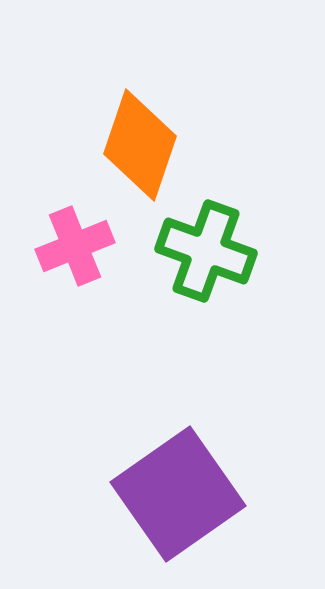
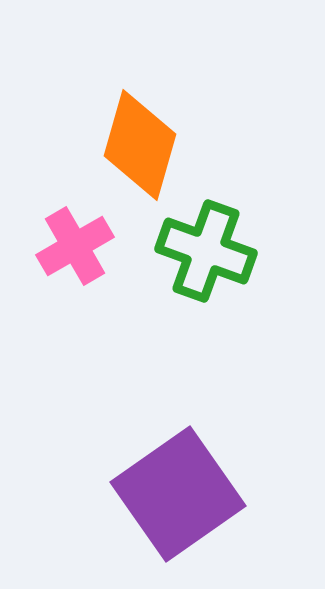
orange diamond: rotated 3 degrees counterclockwise
pink cross: rotated 8 degrees counterclockwise
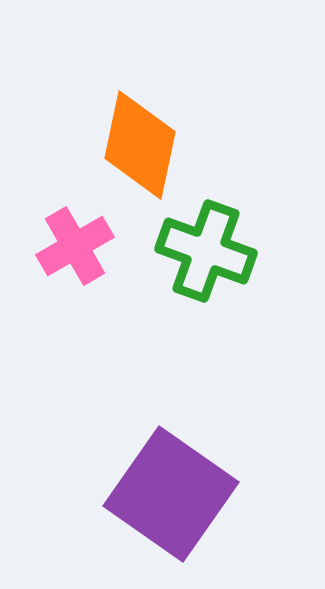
orange diamond: rotated 4 degrees counterclockwise
purple square: moved 7 px left; rotated 20 degrees counterclockwise
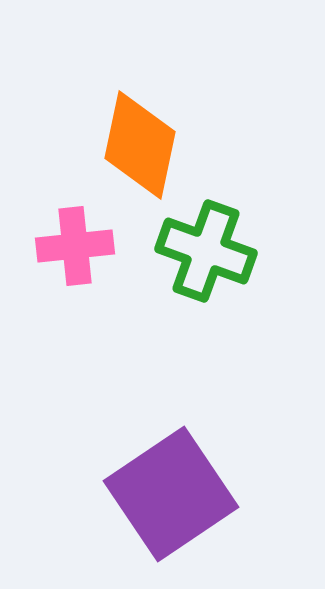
pink cross: rotated 24 degrees clockwise
purple square: rotated 21 degrees clockwise
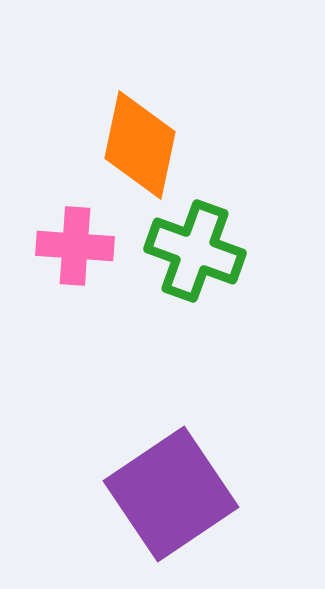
pink cross: rotated 10 degrees clockwise
green cross: moved 11 px left
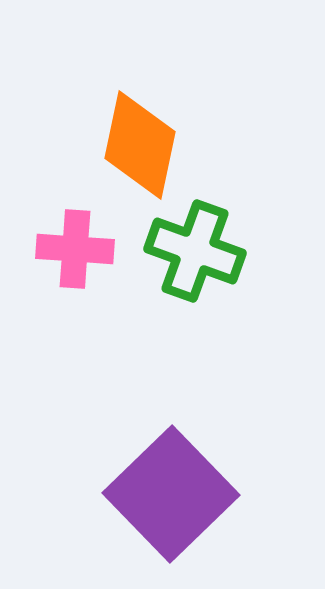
pink cross: moved 3 px down
purple square: rotated 10 degrees counterclockwise
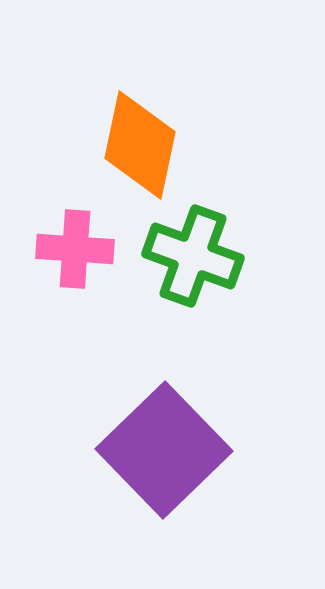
green cross: moved 2 px left, 5 px down
purple square: moved 7 px left, 44 px up
